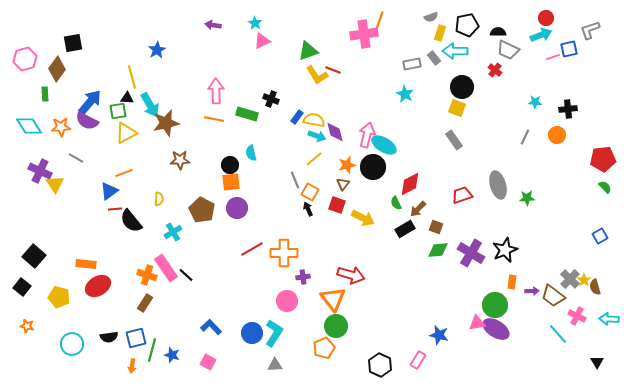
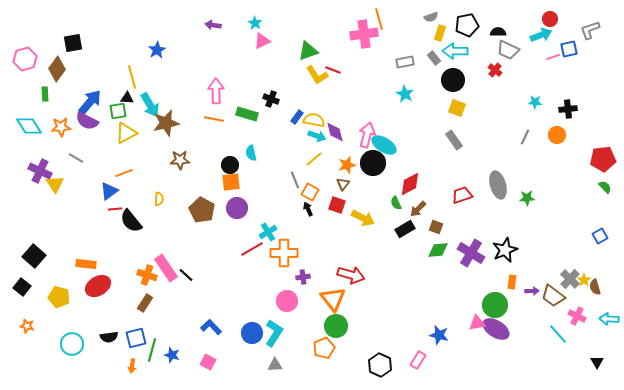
red circle at (546, 18): moved 4 px right, 1 px down
orange line at (379, 22): moved 3 px up; rotated 35 degrees counterclockwise
gray rectangle at (412, 64): moved 7 px left, 2 px up
black circle at (462, 87): moved 9 px left, 7 px up
black circle at (373, 167): moved 4 px up
cyan cross at (173, 232): moved 95 px right
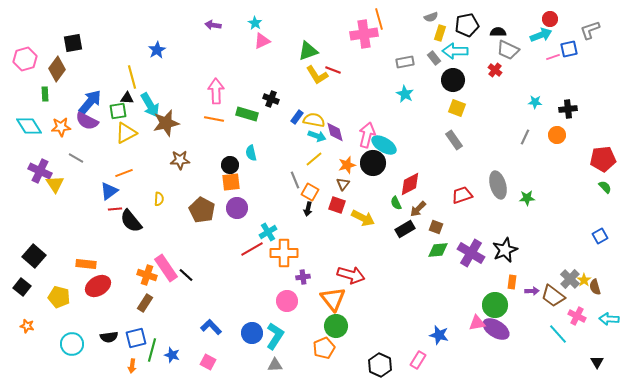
black arrow at (308, 209): rotated 144 degrees counterclockwise
cyan L-shape at (274, 333): moved 1 px right, 3 px down
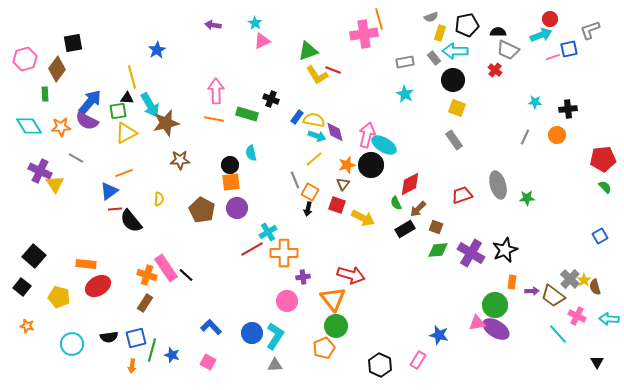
black circle at (373, 163): moved 2 px left, 2 px down
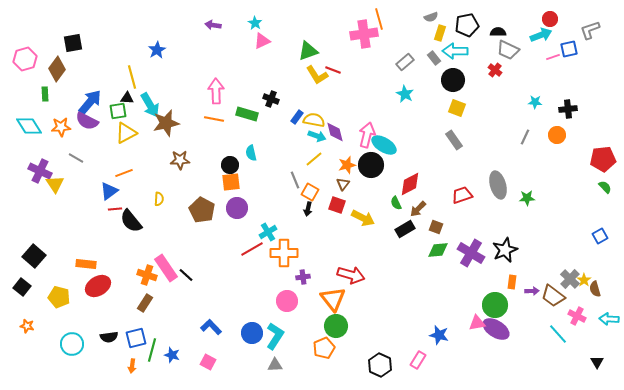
gray rectangle at (405, 62): rotated 30 degrees counterclockwise
brown semicircle at (595, 287): moved 2 px down
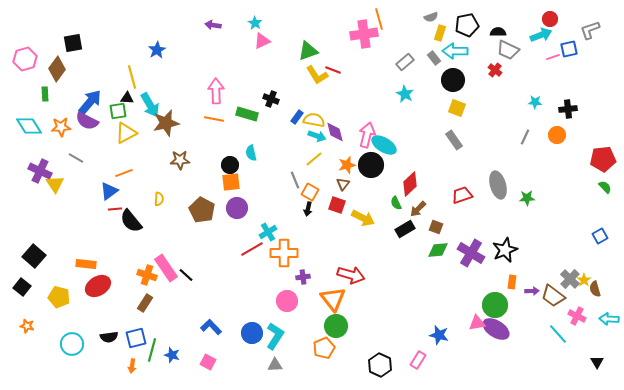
red diamond at (410, 184): rotated 15 degrees counterclockwise
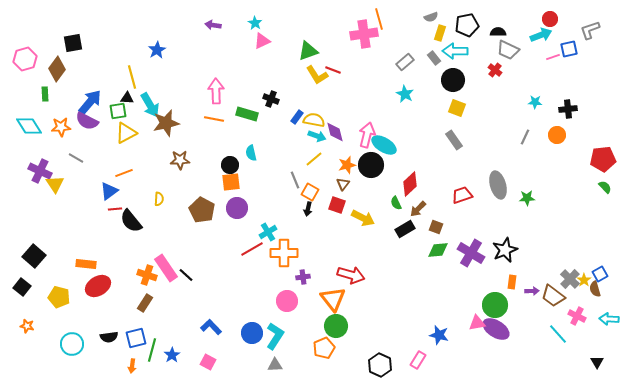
blue square at (600, 236): moved 38 px down
blue star at (172, 355): rotated 21 degrees clockwise
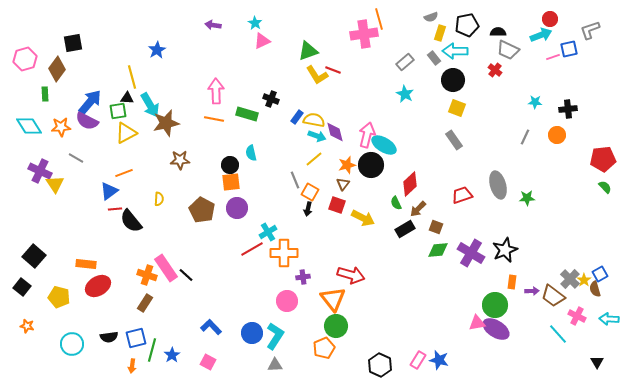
blue star at (439, 335): moved 25 px down
